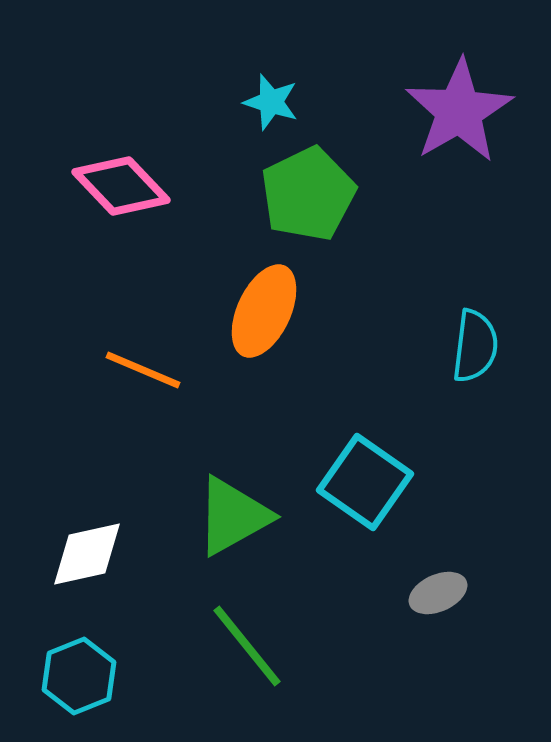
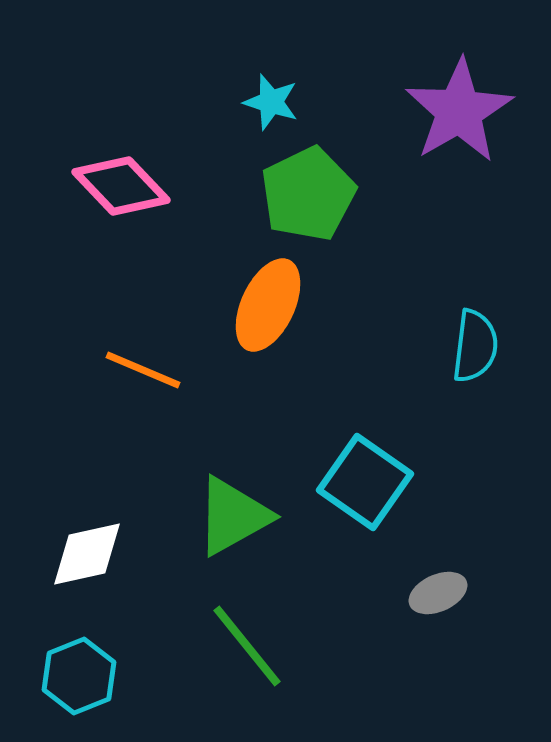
orange ellipse: moved 4 px right, 6 px up
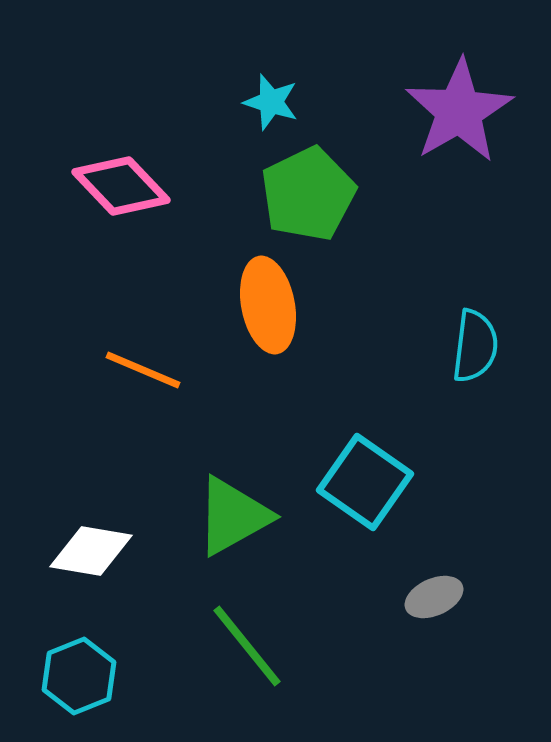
orange ellipse: rotated 36 degrees counterclockwise
white diamond: moved 4 px right, 3 px up; rotated 22 degrees clockwise
gray ellipse: moved 4 px left, 4 px down
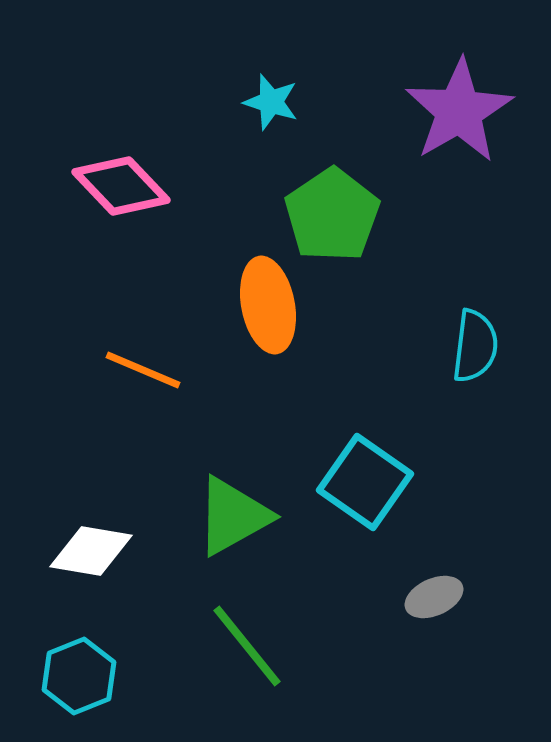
green pentagon: moved 24 px right, 21 px down; rotated 8 degrees counterclockwise
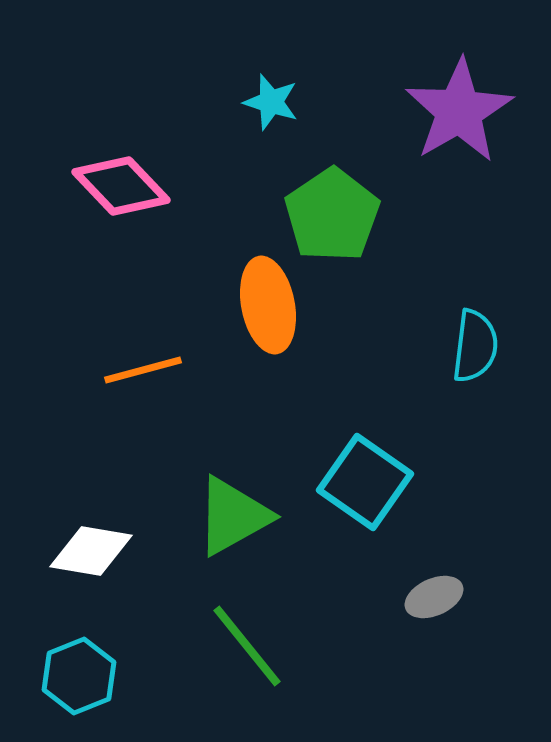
orange line: rotated 38 degrees counterclockwise
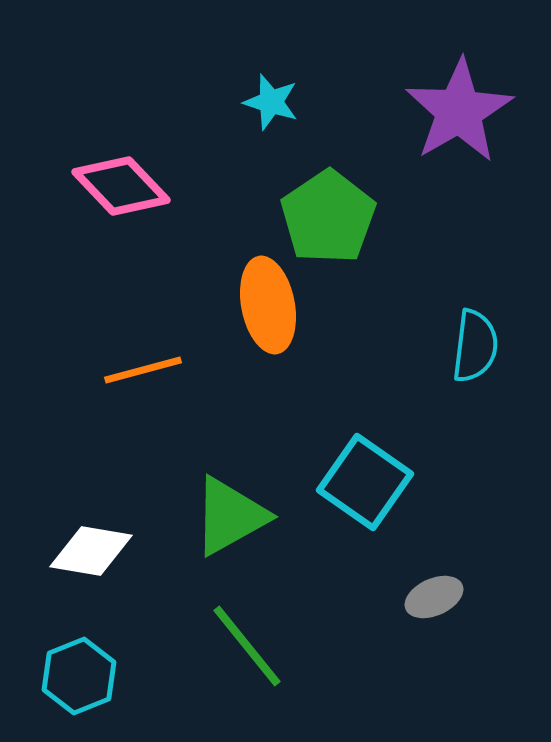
green pentagon: moved 4 px left, 2 px down
green triangle: moved 3 px left
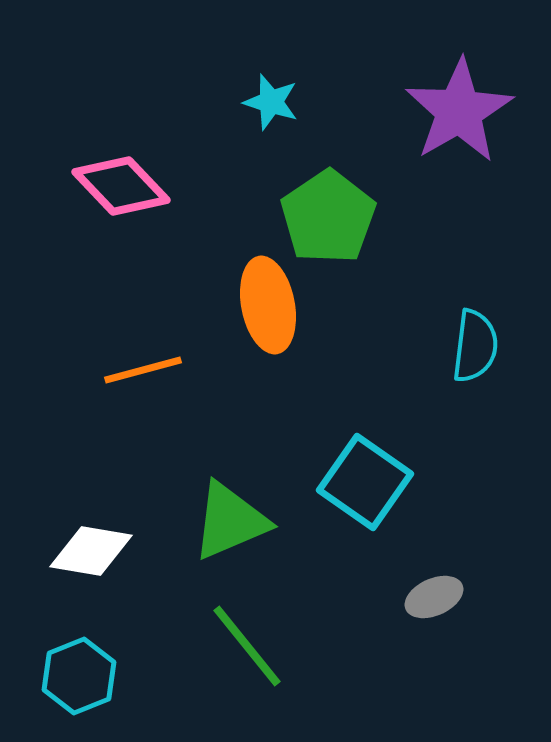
green triangle: moved 5 px down; rotated 6 degrees clockwise
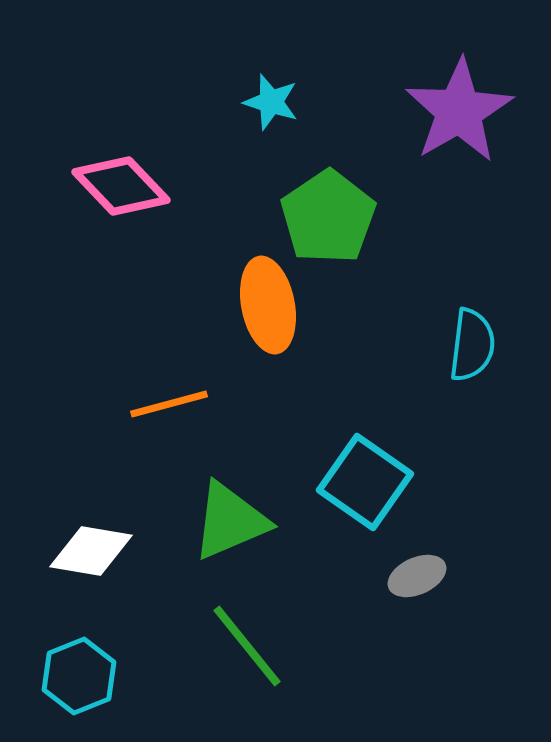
cyan semicircle: moved 3 px left, 1 px up
orange line: moved 26 px right, 34 px down
gray ellipse: moved 17 px left, 21 px up
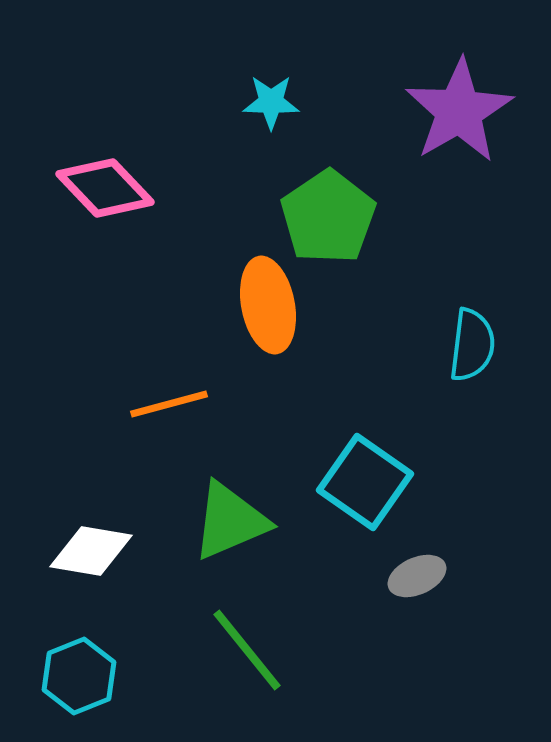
cyan star: rotated 16 degrees counterclockwise
pink diamond: moved 16 px left, 2 px down
green line: moved 4 px down
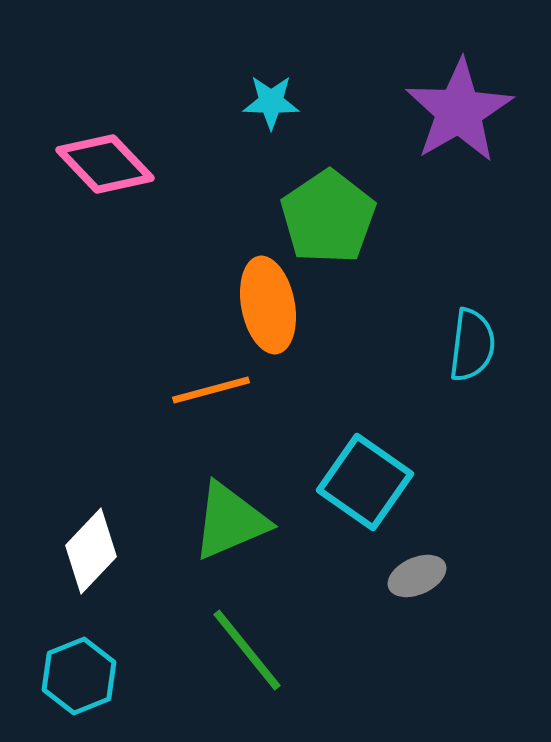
pink diamond: moved 24 px up
orange line: moved 42 px right, 14 px up
white diamond: rotated 56 degrees counterclockwise
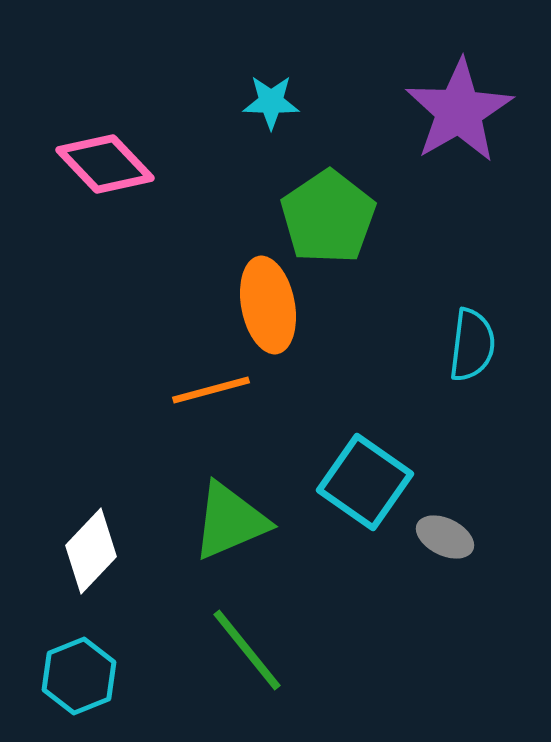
gray ellipse: moved 28 px right, 39 px up; rotated 50 degrees clockwise
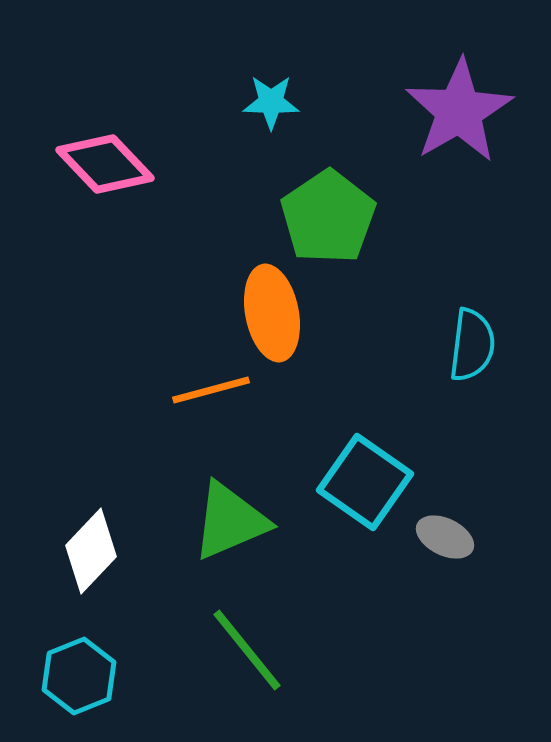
orange ellipse: moved 4 px right, 8 px down
